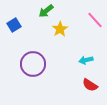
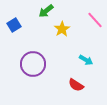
yellow star: moved 2 px right
cyan arrow: rotated 136 degrees counterclockwise
red semicircle: moved 14 px left
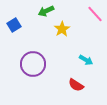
green arrow: rotated 14 degrees clockwise
pink line: moved 6 px up
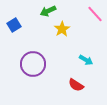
green arrow: moved 2 px right
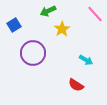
purple circle: moved 11 px up
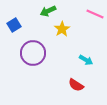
pink line: rotated 24 degrees counterclockwise
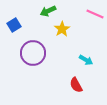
red semicircle: rotated 28 degrees clockwise
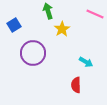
green arrow: rotated 98 degrees clockwise
cyan arrow: moved 2 px down
red semicircle: rotated 28 degrees clockwise
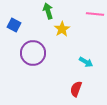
pink line: rotated 18 degrees counterclockwise
blue square: rotated 32 degrees counterclockwise
red semicircle: moved 4 px down; rotated 21 degrees clockwise
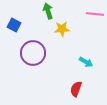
yellow star: rotated 28 degrees clockwise
